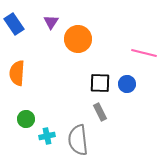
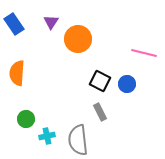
black square: moved 2 px up; rotated 25 degrees clockwise
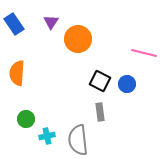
gray rectangle: rotated 18 degrees clockwise
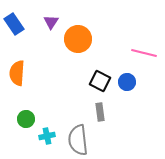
blue circle: moved 2 px up
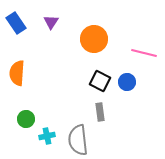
blue rectangle: moved 2 px right, 1 px up
orange circle: moved 16 px right
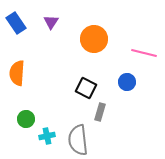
black square: moved 14 px left, 7 px down
gray rectangle: rotated 24 degrees clockwise
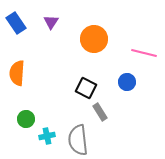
gray rectangle: rotated 48 degrees counterclockwise
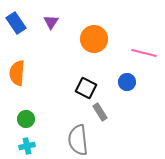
cyan cross: moved 20 px left, 10 px down
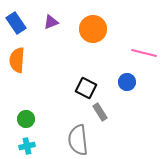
purple triangle: rotated 35 degrees clockwise
orange circle: moved 1 px left, 10 px up
orange semicircle: moved 13 px up
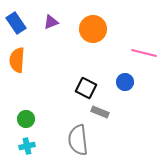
blue circle: moved 2 px left
gray rectangle: rotated 36 degrees counterclockwise
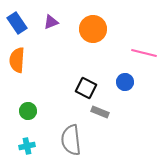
blue rectangle: moved 1 px right
green circle: moved 2 px right, 8 px up
gray semicircle: moved 7 px left
